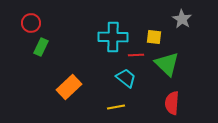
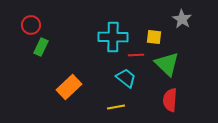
red circle: moved 2 px down
red semicircle: moved 2 px left, 3 px up
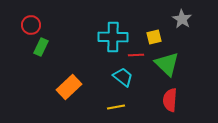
yellow square: rotated 21 degrees counterclockwise
cyan trapezoid: moved 3 px left, 1 px up
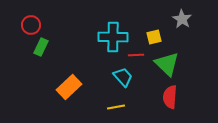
cyan trapezoid: rotated 10 degrees clockwise
red semicircle: moved 3 px up
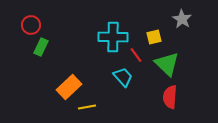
red line: rotated 56 degrees clockwise
yellow line: moved 29 px left
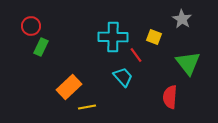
red circle: moved 1 px down
yellow square: rotated 35 degrees clockwise
green triangle: moved 21 px right, 1 px up; rotated 8 degrees clockwise
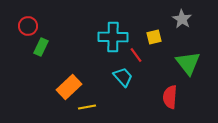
red circle: moved 3 px left
yellow square: rotated 35 degrees counterclockwise
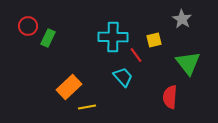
yellow square: moved 3 px down
green rectangle: moved 7 px right, 9 px up
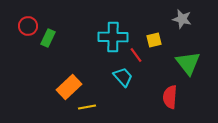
gray star: rotated 18 degrees counterclockwise
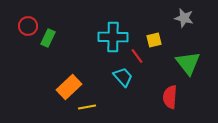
gray star: moved 2 px right, 1 px up
red line: moved 1 px right, 1 px down
